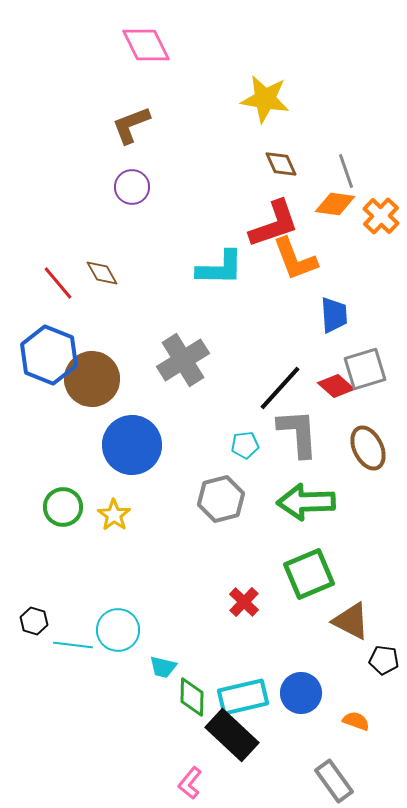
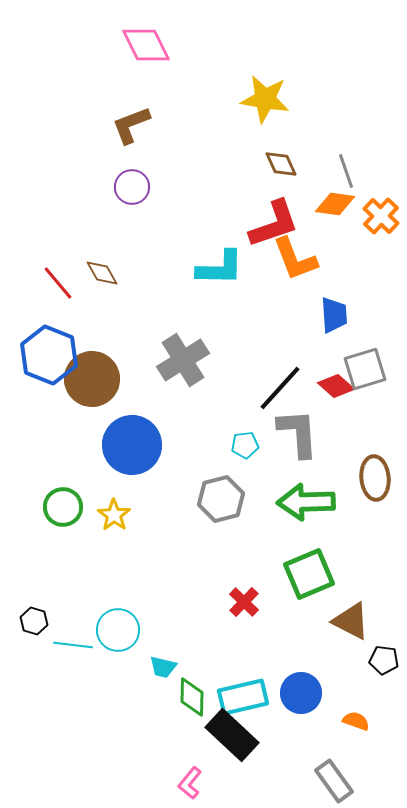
brown ellipse at (368, 448): moved 7 px right, 30 px down; rotated 21 degrees clockwise
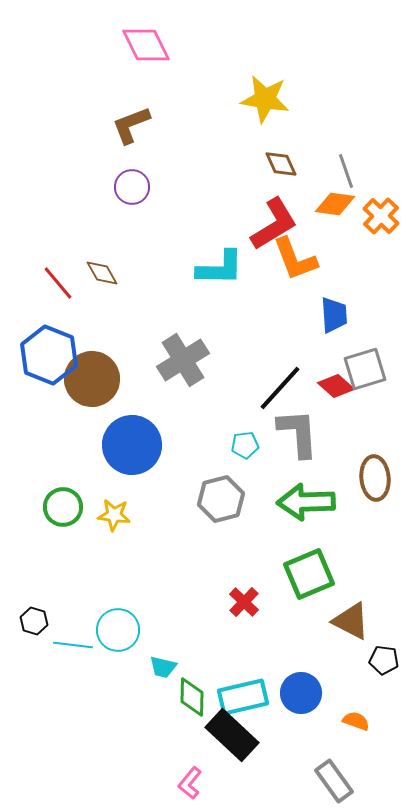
red L-shape at (274, 224): rotated 12 degrees counterclockwise
yellow star at (114, 515): rotated 28 degrees counterclockwise
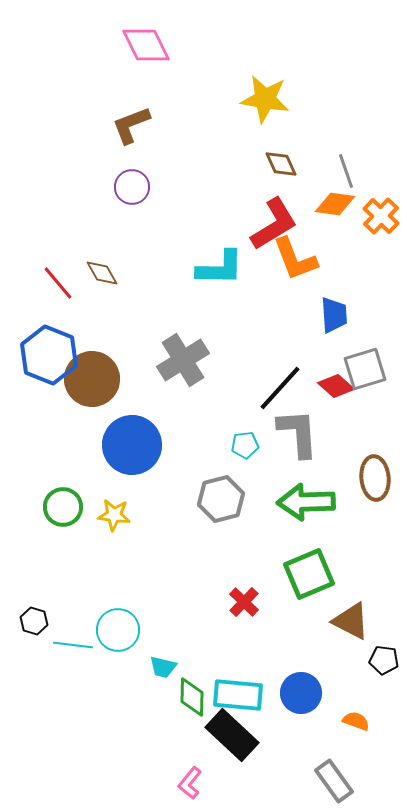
cyan rectangle at (243, 697): moved 5 px left, 2 px up; rotated 18 degrees clockwise
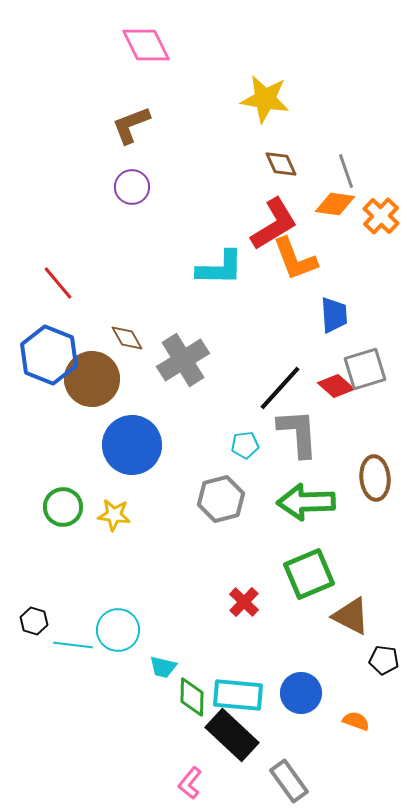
brown diamond at (102, 273): moved 25 px right, 65 px down
brown triangle at (351, 621): moved 5 px up
gray rectangle at (334, 781): moved 45 px left
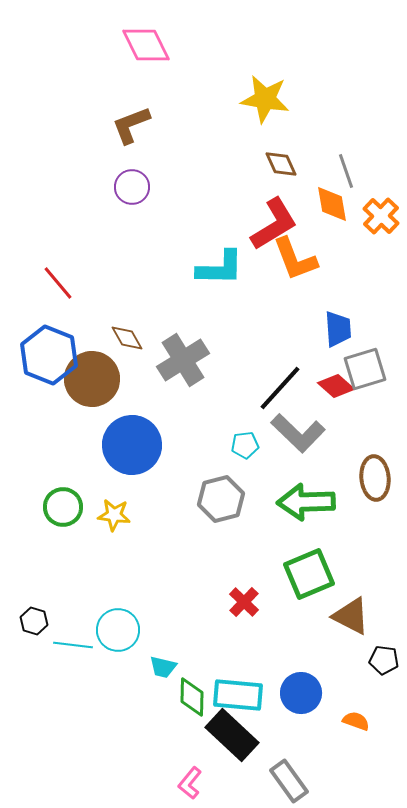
orange diamond at (335, 204): moved 3 px left; rotated 72 degrees clockwise
blue trapezoid at (334, 315): moved 4 px right, 14 px down
gray L-shape at (298, 433): rotated 138 degrees clockwise
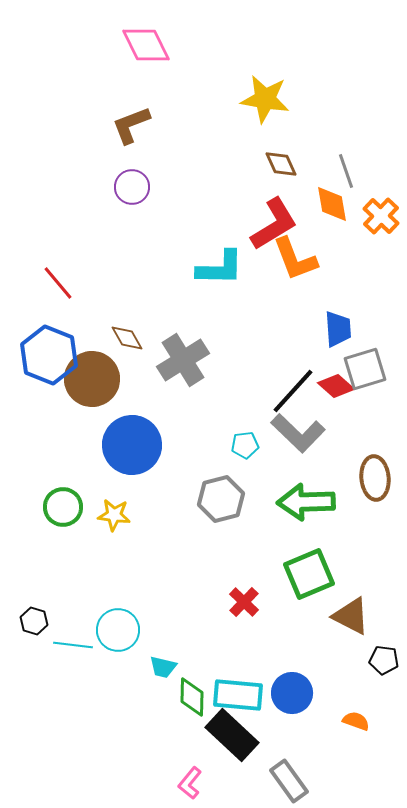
black line at (280, 388): moved 13 px right, 3 px down
blue circle at (301, 693): moved 9 px left
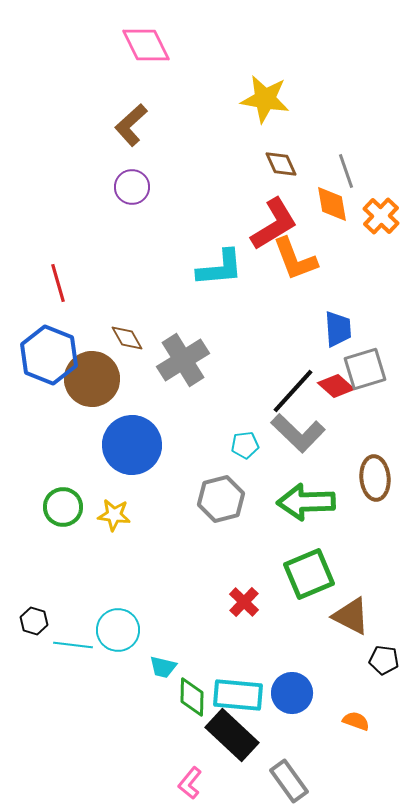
brown L-shape at (131, 125): rotated 21 degrees counterclockwise
cyan L-shape at (220, 268): rotated 6 degrees counterclockwise
red line at (58, 283): rotated 24 degrees clockwise
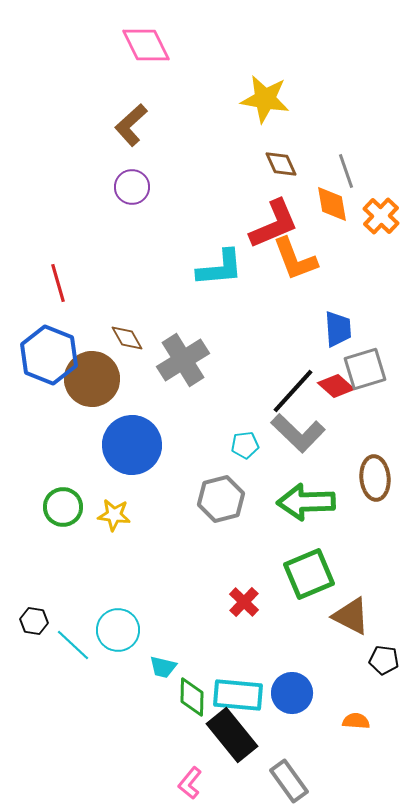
red L-shape at (274, 224): rotated 8 degrees clockwise
black hexagon at (34, 621): rotated 8 degrees counterclockwise
cyan line at (73, 645): rotated 36 degrees clockwise
orange semicircle at (356, 721): rotated 16 degrees counterclockwise
black rectangle at (232, 735): rotated 8 degrees clockwise
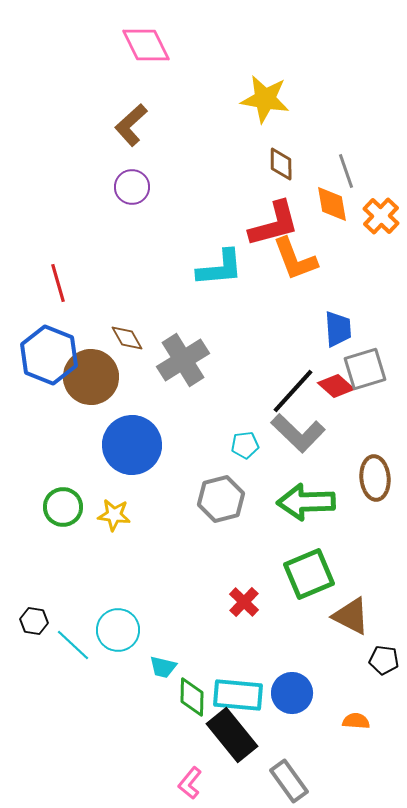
brown diamond at (281, 164): rotated 24 degrees clockwise
red L-shape at (274, 224): rotated 8 degrees clockwise
brown circle at (92, 379): moved 1 px left, 2 px up
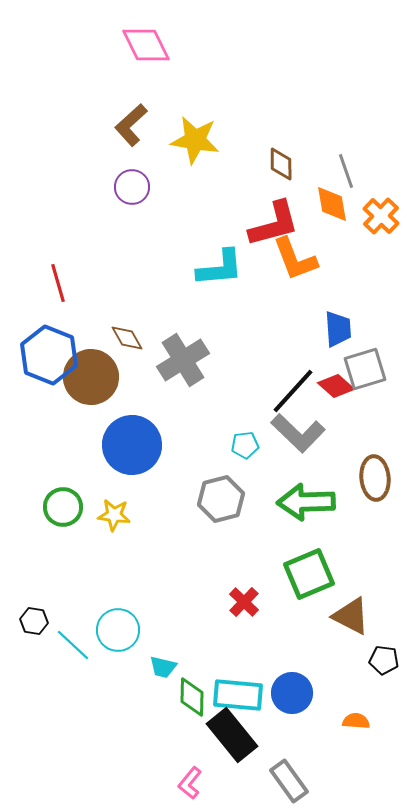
yellow star at (265, 99): moved 70 px left, 41 px down
